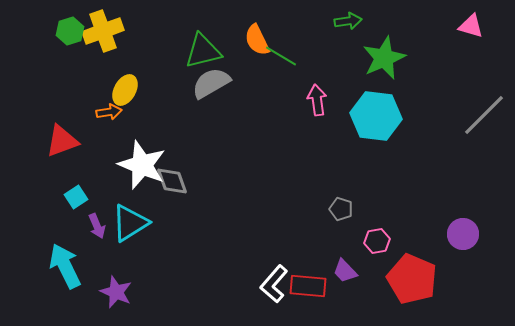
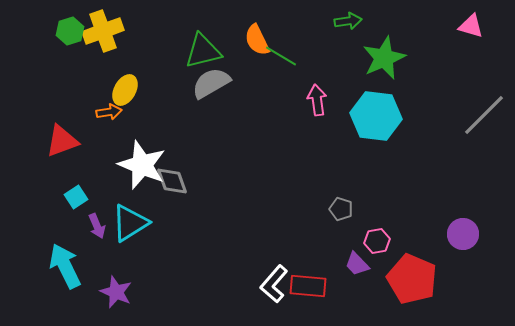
purple trapezoid: moved 12 px right, 7 px up
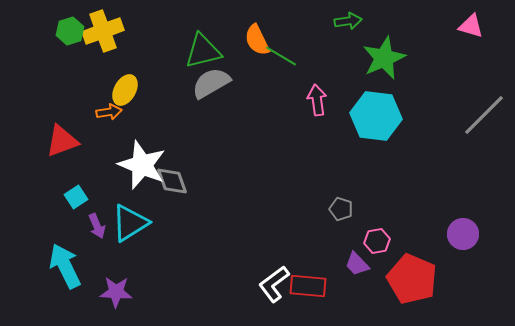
white L-shape: rotated 12 degrees clockwise
purple star: rotated 20 degrees counterclockwise
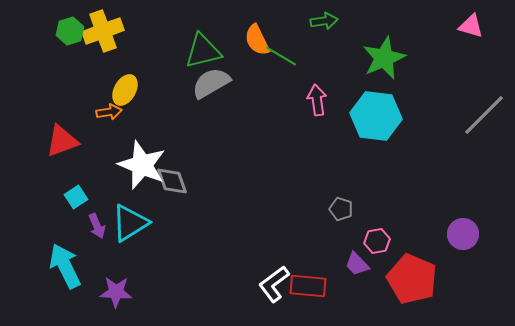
green arrow: moved 24 px left
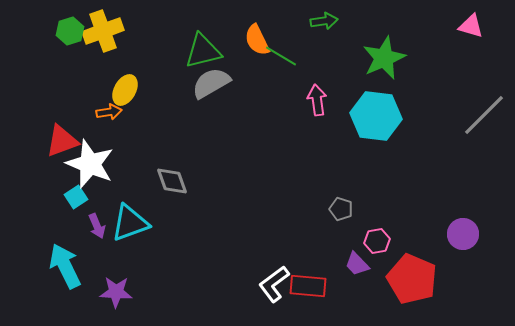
white star: moved 52 px left, 1 px up
cyan triangle: rotated 12 degrees clockwise
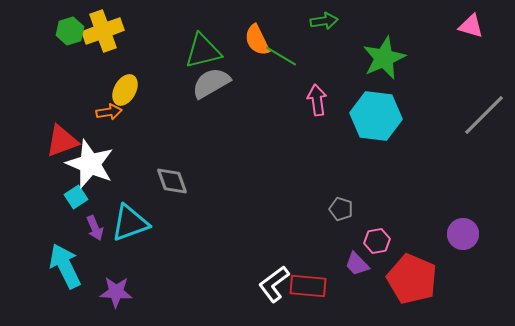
purple arrow: moved 2 px left, 2 px down
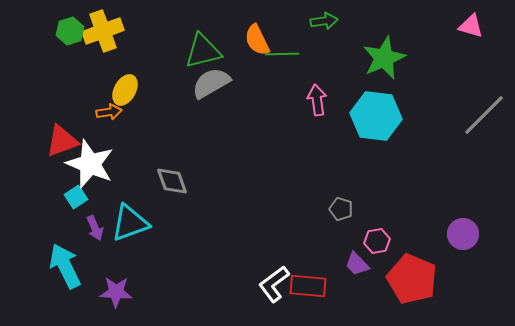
green line: moved 1 px right, 2 px up; rotated 32 degrees counterclockwise
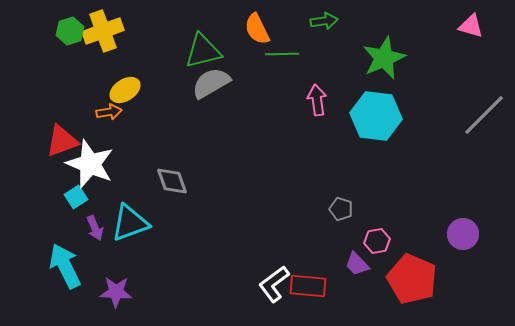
orange semicircle: moved 11 px up
yellow ellipse: rotated 28 degrees clockwise
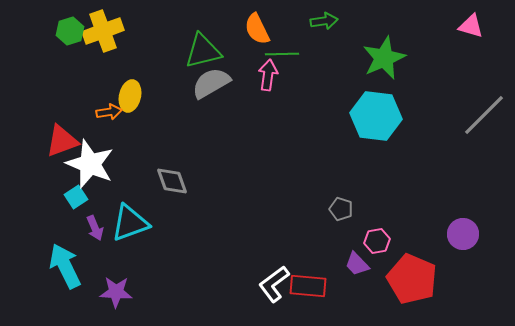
yellow ellipse: moved 5 px right, 6 px down; rotated 44 degrees counterclockwise
pink arrow: moved 49 px left, 25 px up; rotated 16 degrees clockwise
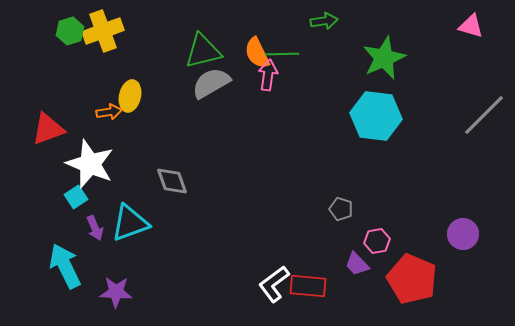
orange semicircle: moved 24 px down
red triangle: moved 14 px left, 12 px up
